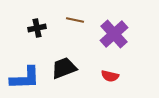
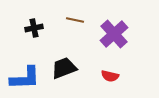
black cross: moved 3 px left
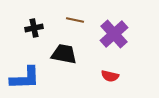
black trapezoid: moved 14 px up; rotated 32 degrees clockwise
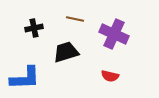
brown line: moved 1 px up
purple cross: rotated 24 degrees counterclockwise
black trapezoid: moved 2 px right, 2 px up; rotated 28 degrees counterclockwise
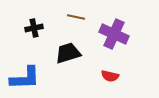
brown line: moved 1 px right, 2 px up
black trapezoid: moved 2 px right, 1 px down
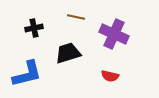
blue L-shape: moved 2 px right, 4 px up; rotated 12 degrees counterclockwise
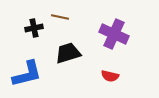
brown line: moved 16 px left
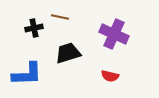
blue L-shape: rotated 12 degrees clockwise
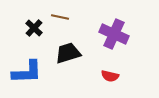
black cross: rotated 36 degrees counterclockwise
blue L-shape: moved 2 px up
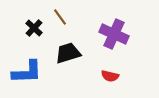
brown line: rotated 42 degrees clockwise
